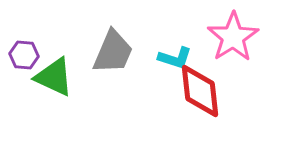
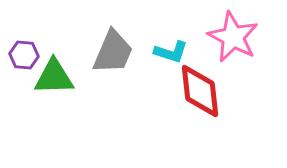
pink star: rotated 12 degrees counterclockwise
cyan L-shape: moved 4 px left, 6 px up
green triangle: rotated 27 degrees counterclockwise
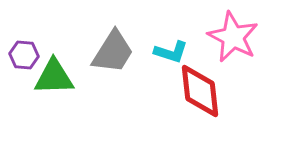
gray trapezoid: rotated 9 degrees clockwise
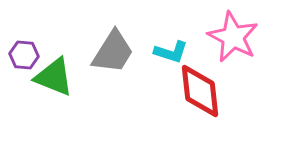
green triangle: rotated 24 degrees clockwise
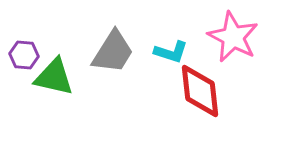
green triangle: rotated 9 degrees counterclockwise
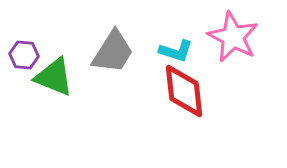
cyan L-shape: moved 5 px right, 1 px up
green triangle: rotated 9 degrees clockwise
red diamond: moved 16 px left
